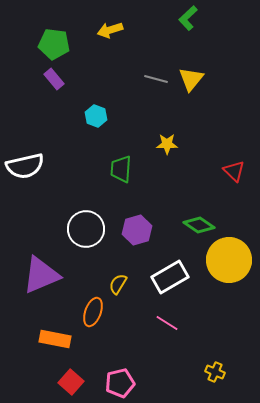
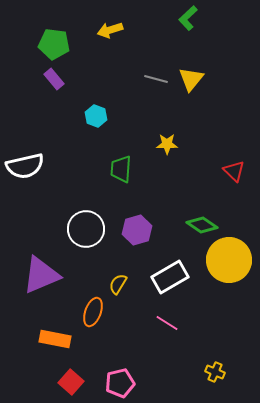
green diamond: moved 3 px right
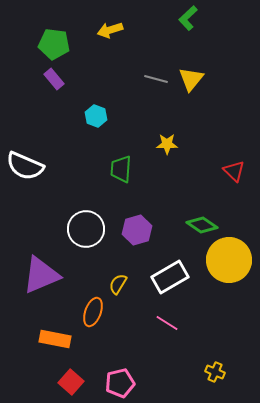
white semicircle: rotated 36 degrees clockwise
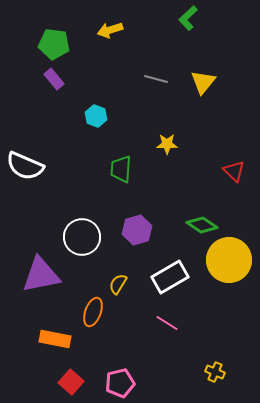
yellow triangle: moved 12 px right, 3 px down
white circle: moved 4 px left, 8 px down
purple triangle: rotated 12 degrees clockwise
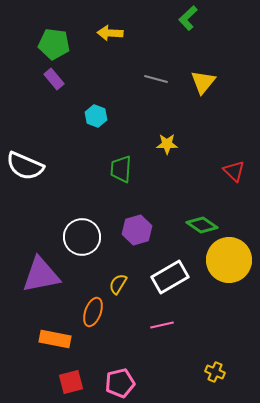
yellow arrow: moved 3 px down; rotated 20 degrees clockwise
pink line: moved 5 px left, 2 px down; rotated 45 degrees counterclockwise
red square: rotated 35 degrees clockwise
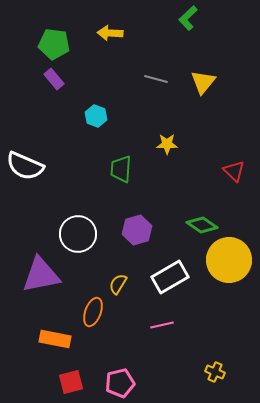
white circle: moved 4 px left, 3 px up
